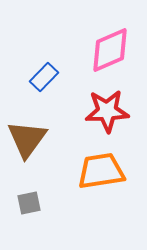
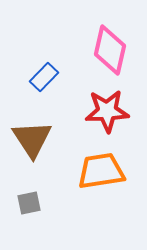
pink diamond: rotated 54 degrees counterclockwise
brown triangle: moved 5 px right; rotated 9 degrees counterclockwise
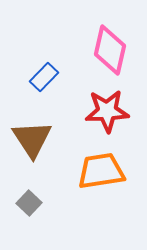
gray square: rotated 35 degrees counterclockwise
